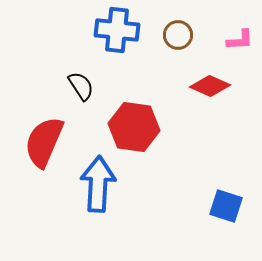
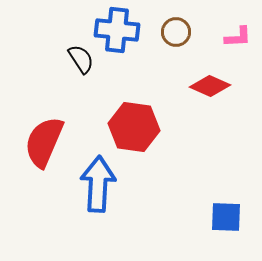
brown circle: moved 2 px left, 3 px up
pink L-shape: moved 2 px left, 3 px up
black semicircle: moved 27 px up
blue square: moved 11 px down; rotated 16 degrees counterclockwise
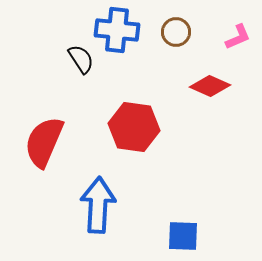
pink L-shape: rotated 20 degrees counterclockwise
blue arrow: moved 21 px down
blue square: moved 43 px left, 19 px down
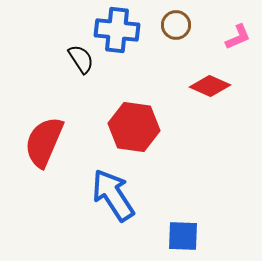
brown circle: moved 7 px up
blue arrow: moved 15 px right, 10 px up; rotated 36 degrees counterclockwise
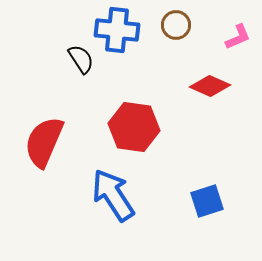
blue square: moved 24 px right, 35 px up; rotated 20 degrees counterclockwise
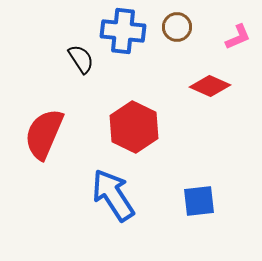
brown circle: moved 1 px right, 2 px down
blue cross: moved 6 px right, 1 px down
red hexagon: rotated 18 degrees clockwise
red semicircle: moved 8 px up
blue square: moved 8 px left; rotated 12 degrees clockwise
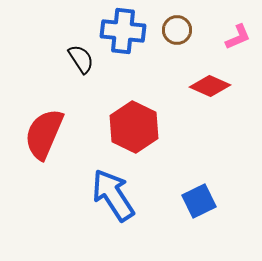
brown circle: moved 3 px down
blue square: rotated 20 degrees counterclockwise
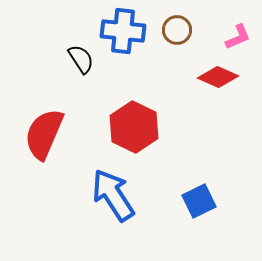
red diamond: moved 8 px right, 9 px up
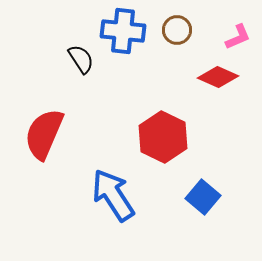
red hexagon: moved 29 px right, 10 px down
blue square: moved 4 px right, 4 px up; rotated 24 degrees counterclockwise
